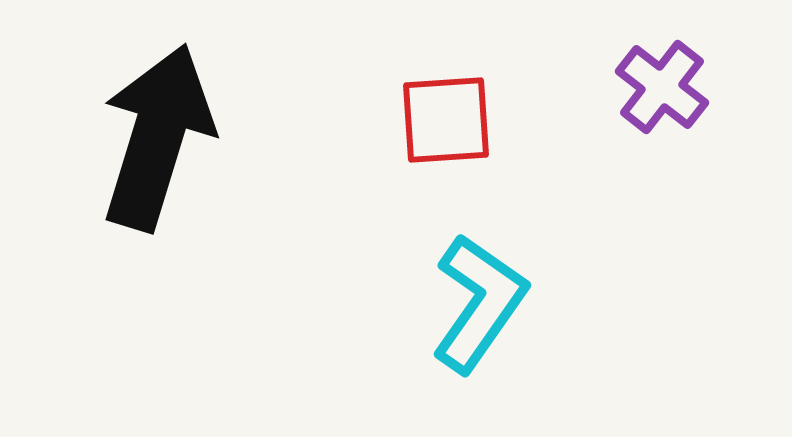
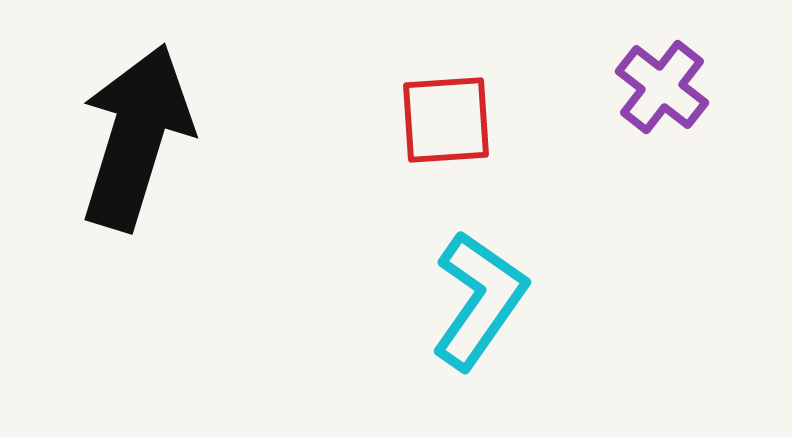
black arrow: moved 21 px left
cyan L-shape: moved 3 px up
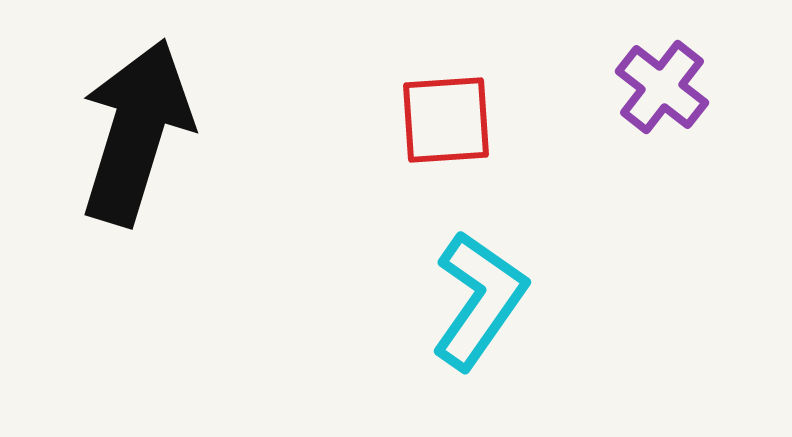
black arrow: moved 5 px up
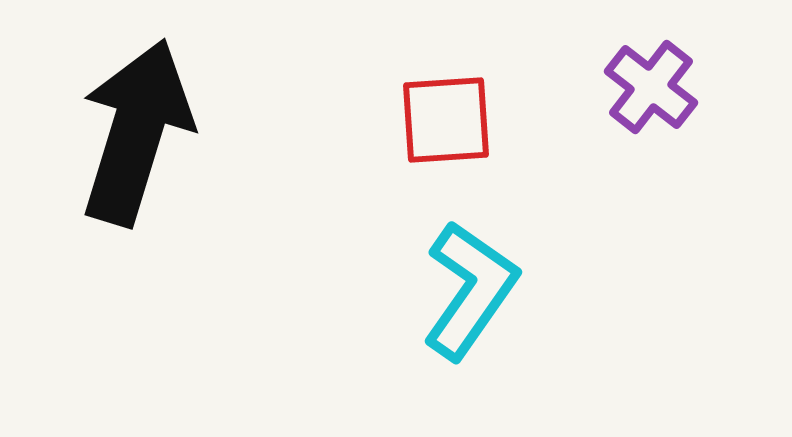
purple cross: moved 11 px left
cyan L-shape: moved 9 px left, 10 px up
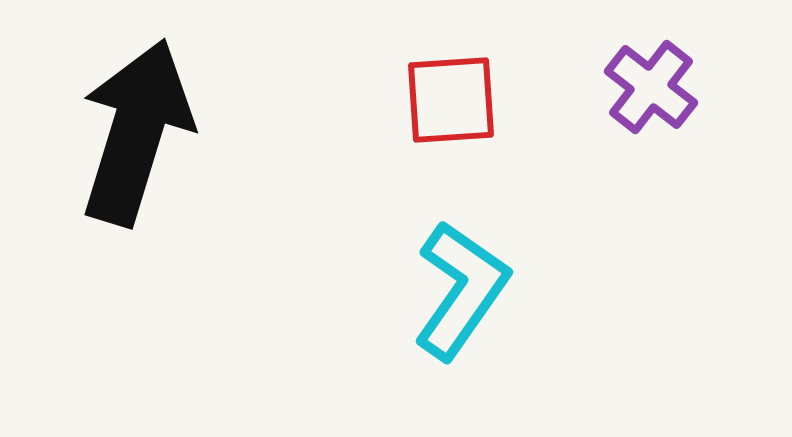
red square: moved 5 px right, 20 px up
cyan L-shape: moved 9 px left
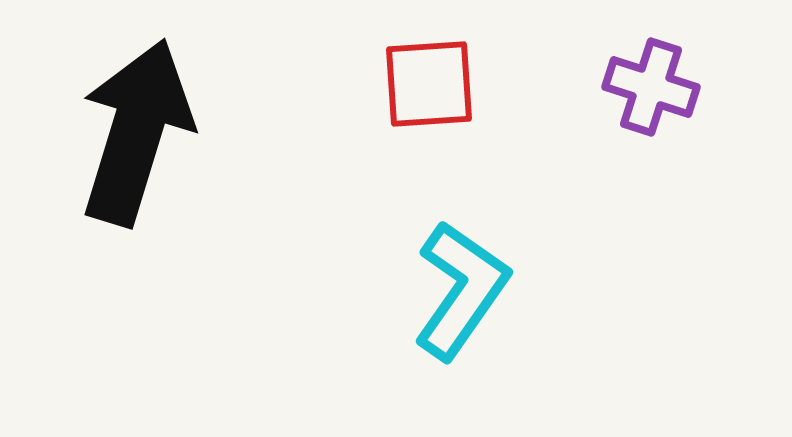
purple cross: rotated 20 degrees counterclockwise
red square: moved 22 px left, 16 px up
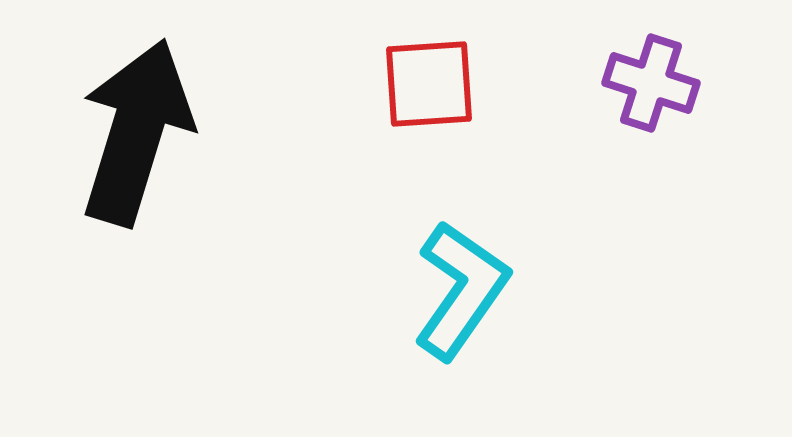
purple cross: moved 4 px up
